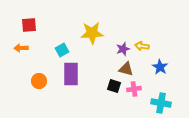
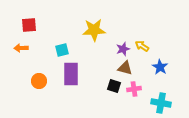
yellow star: moved 2 px right, 3 px up
yellow arrow: rotated 24 degrees clockwise
cyan square: rotated 16 degrees clockwise
brown triangle: moved 1 px left, 1 px up
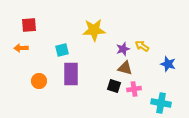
blue star: moved 8 px right, 3 px up; rotated 14 degrees counterclockwise
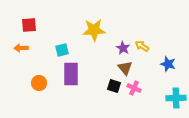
purple star: moved 1 px up; rotated 24 degrees counterclockwise
brown triangle: rotated 35 degrees clockwise
orange circle: moved 2 px down
pink cross: moved 1 px up; rotated 32 degrees clockwise
cyan cross: moved 15 px right, 5 px up; rotated 12 degrees counterclockwise
